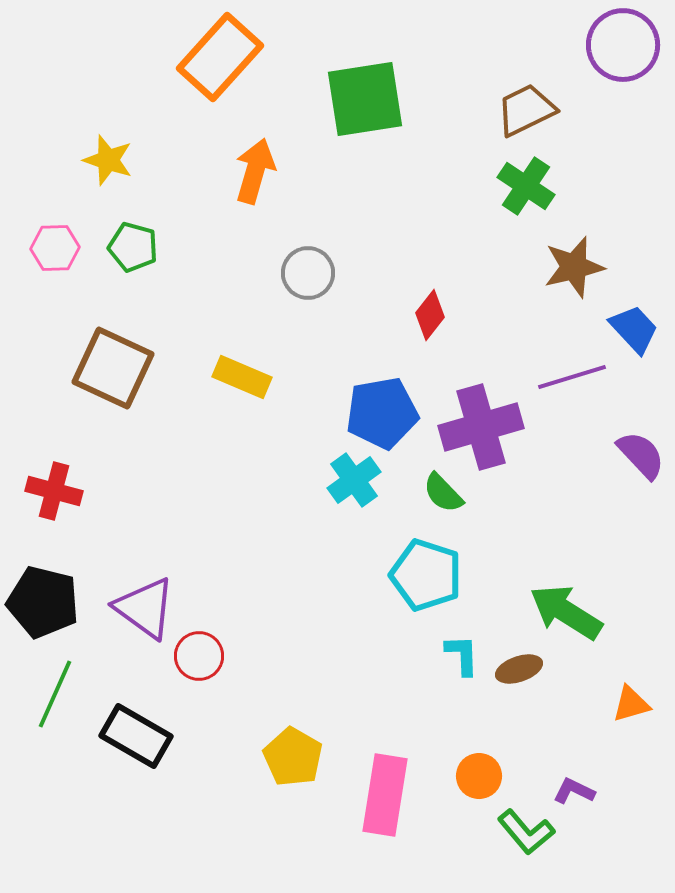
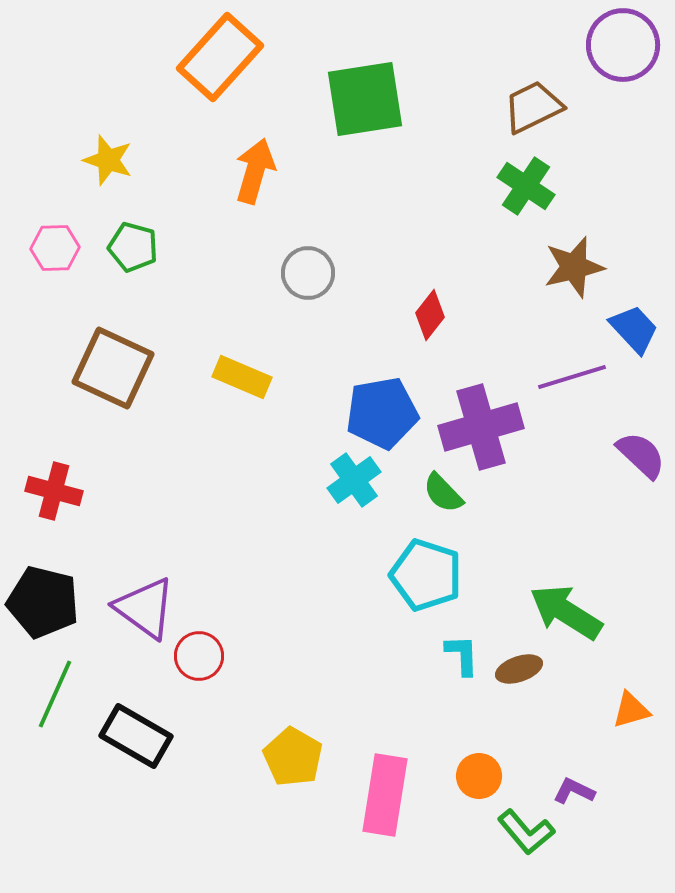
brown trapezoid: moved 7 px right, 3 px up
purple semicircle: rotated 4 degrees counterclockwise
orange triangle: moved 6 px down
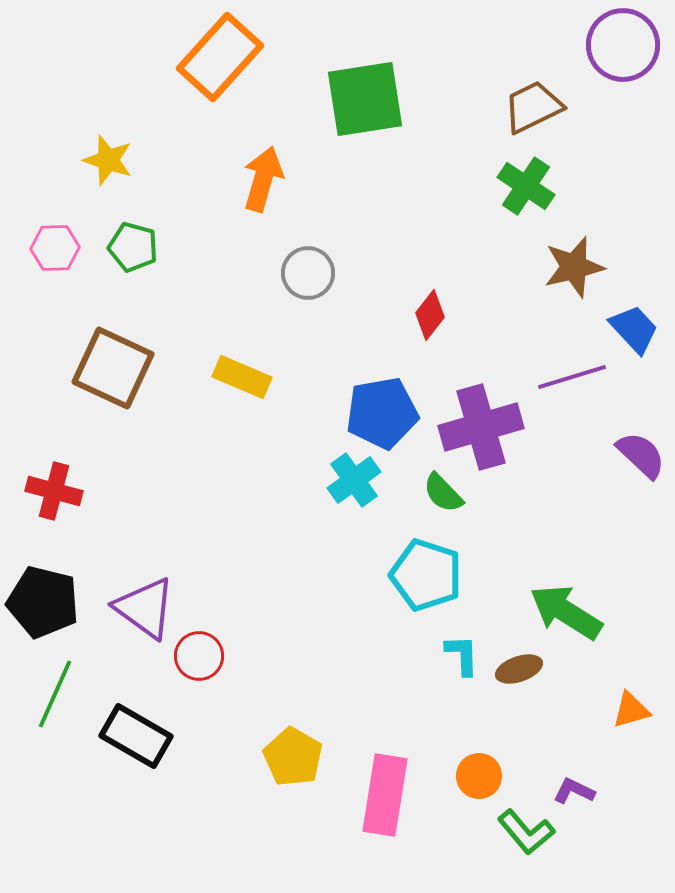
orange arrow: moved 8 px right, 8 px down
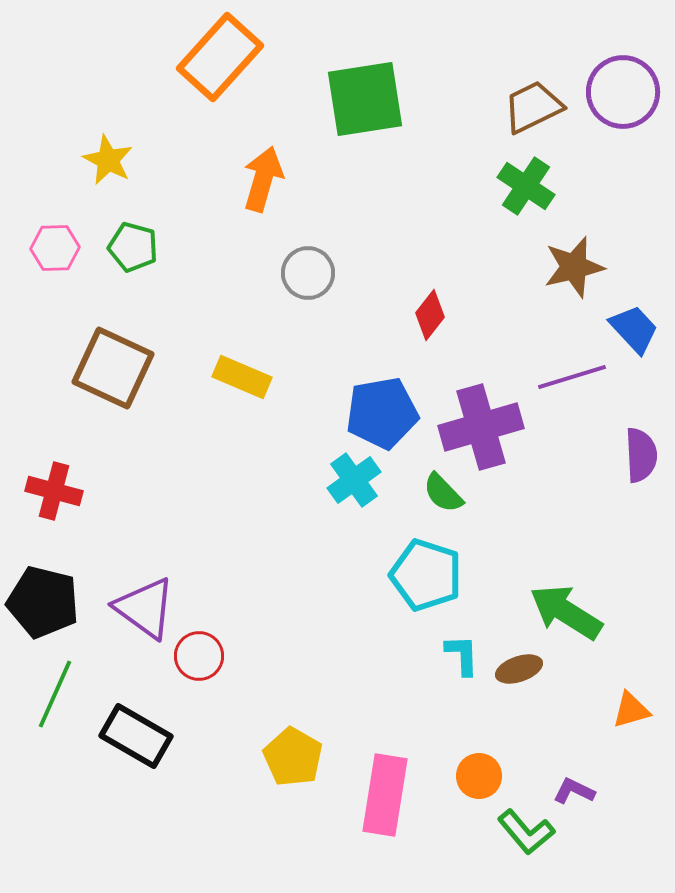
purple circle: moved 47 px down
yellow star: rotated 9 degrees clockwise
purple semicircle: rotated 44 degrees clockwise
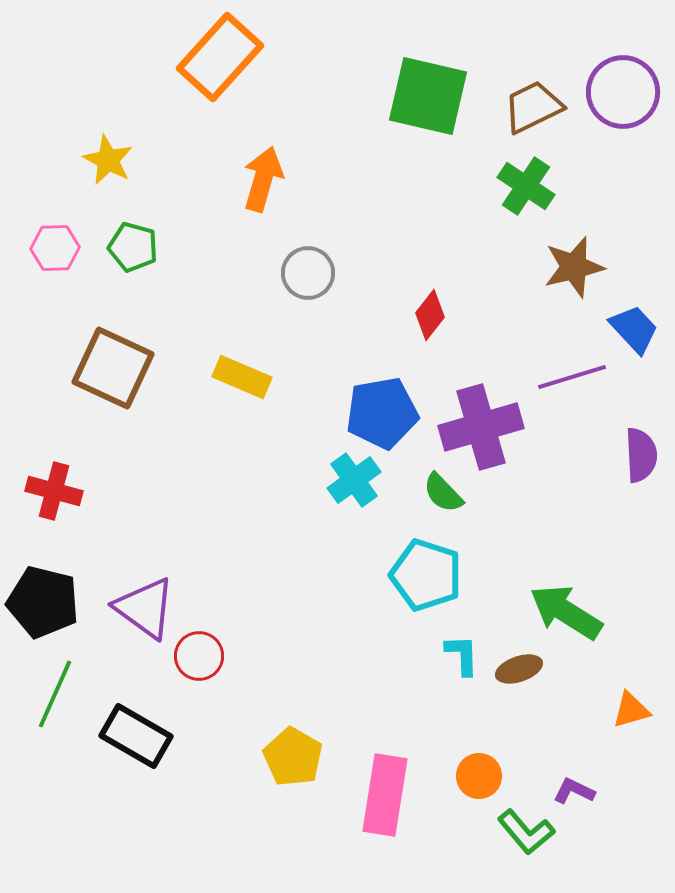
green square: moved 63 px right, 3 px up; rotated 22 degrees clockwise
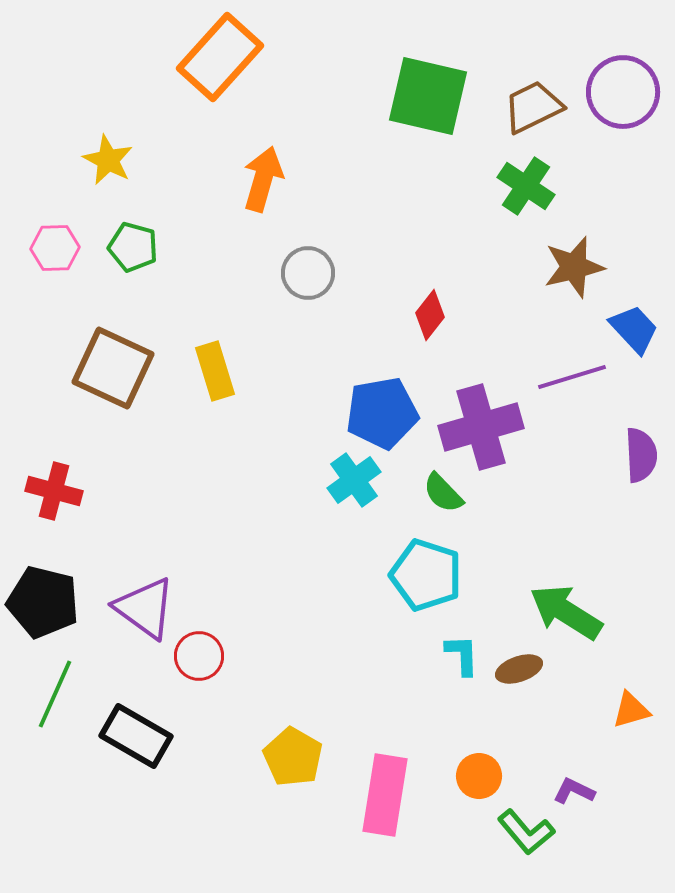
yellow rectangle: moved 27 px left, 6 px up; rotated 50 degrees clockwise
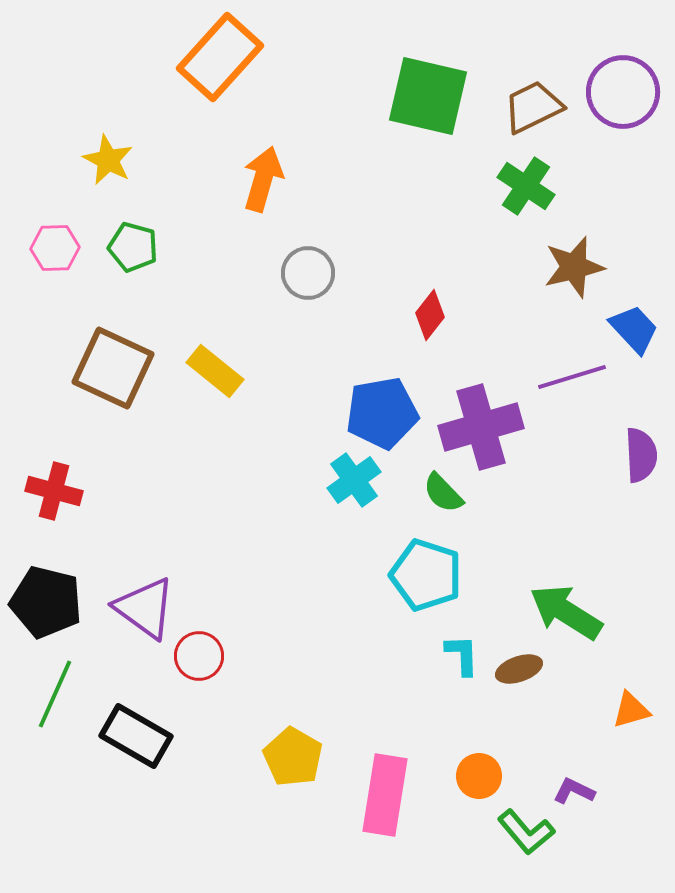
yellow rectangle: rotated 34 degrees counterclockwise
black pentagon: moved 3 px right
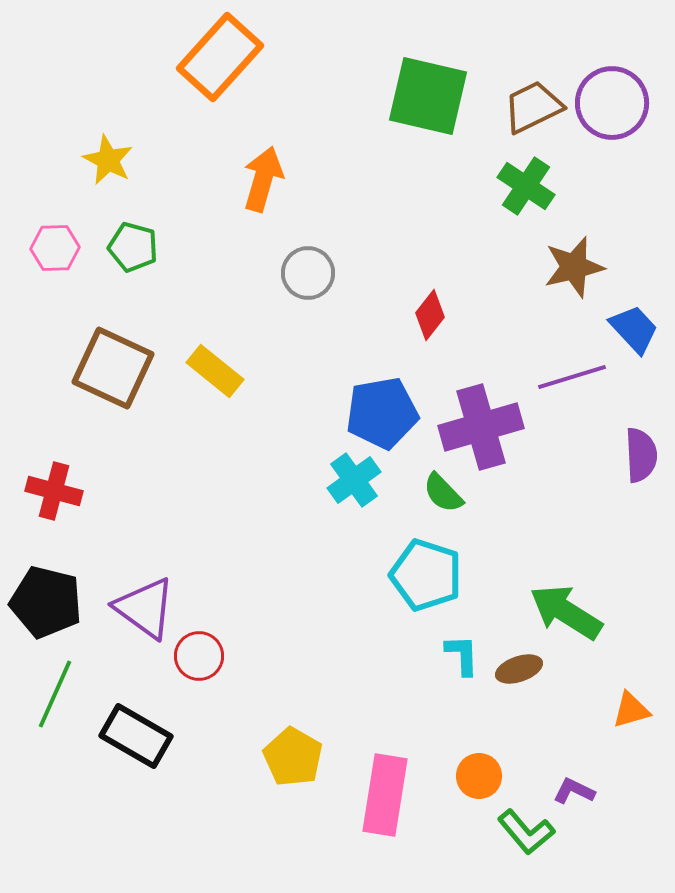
purple circle: moved 11 px left, 11 px down
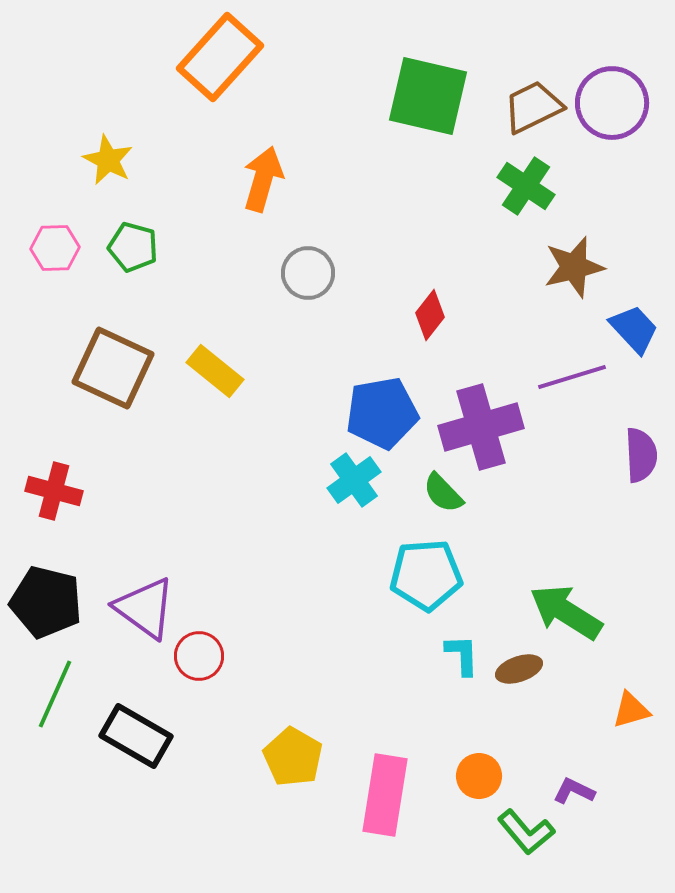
cyan pentagon: rotated 22 degrees counterclockwise
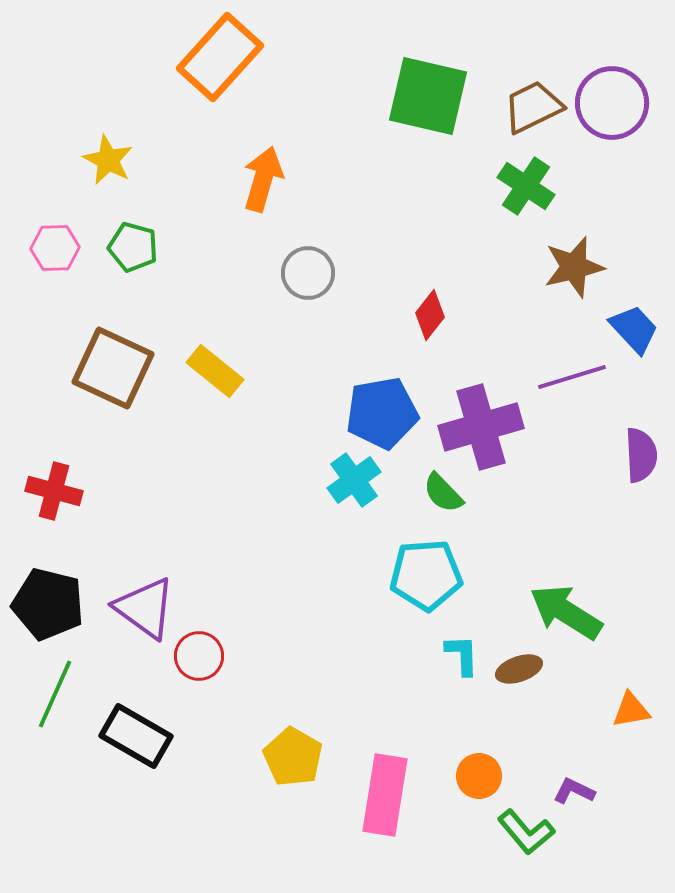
black pentagon: moved 2 px right, 2 px down
orange triangle: rotated 6 degrees clockwise
